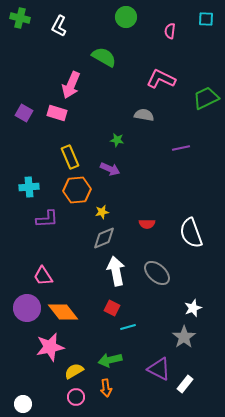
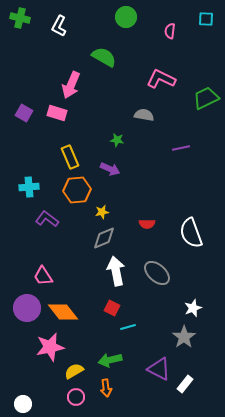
purple L-shape: rotated 140 degrees counterclockwise
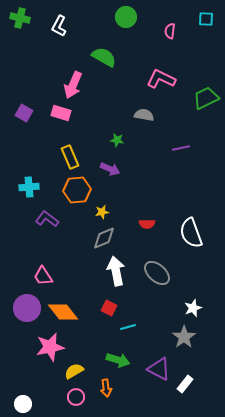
pink arrow: moved 2 px right
pink rectangle: moved 4 px right
red square: moved 3 px left
green arrow: moved 8 px right; rotated 150 degrees counterclockwise
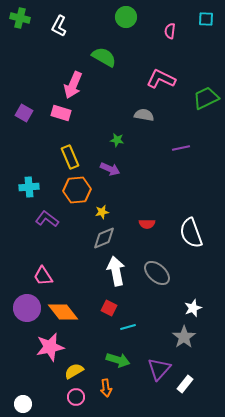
purple triangle: rotated 45 degrees clockwise
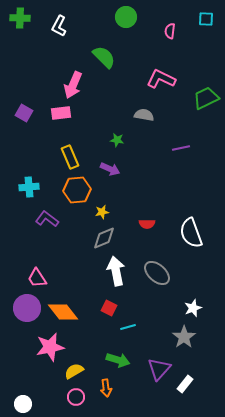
green cross: rotated 12 degrees counterclockwise
green semicircle: rotated 15 degrees clockwise
pink rectangle: rotated 24 degrees counterclockwise
pink trapezoid: moved 6 px left, 2 px down
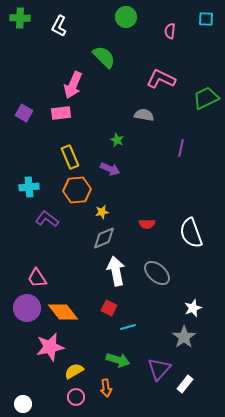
green star: rotated 16 degrees clockwise
purple line: rotated 66 degrees counterclockwise
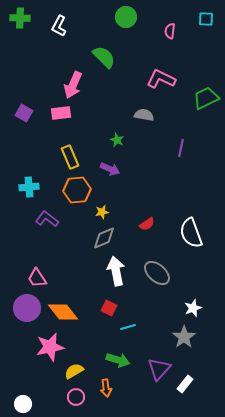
red semicircle: rotated 35 degrees counterclockwise
